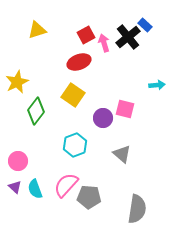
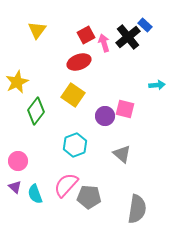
yellow triangle: rotated 36 degrees counterclockwise
purple circle: moved 2 px right, 2 px up
cyan semicircle: moved 5 px down
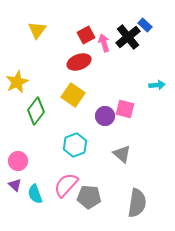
purple triangle: moved 2 px up
gray semicircle: moved 6 px up
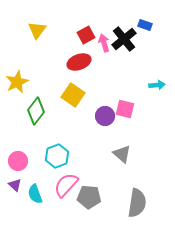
blue rectangle: rotated 24 degrees counterclockwise
black cross: moved 4 px left, 2 px down
cyan hexagon: moved 18 px left, 11 px down
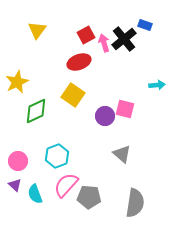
green diamond: rotated 28 degrees clockwise
gray semicircle: moved 2 px left
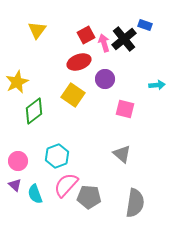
green diamond: moved 2 px left; rotated 12 degrees counterclockwise
purple circle: moved 37 px up
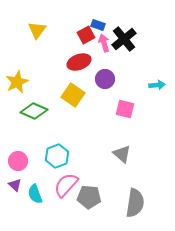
blue rectangle: moved 47 px left
green diamond: rotated 60 degrees clockwise
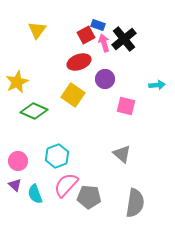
pink square: moved 1 px right, 3 px up
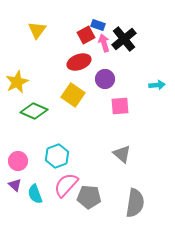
pink square: moved 6 px left; rotated 18 degrees counterclockwise
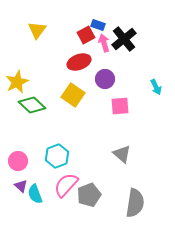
cyan arrow: moved 1 px left, 2 px down; rotated 70 degrees clockwise
green diamond: moved 2 px left, 6 px up; rotated 20 degrees clockwise
purple triangle: moved 6 px right, 1 px down
gray pentagon: moved 2 px up; rotated 25 degrees counterclockwise
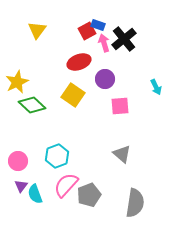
red square: moved 1 px right, 4 px up
purple triangle: rotated 24 degrees clockwise
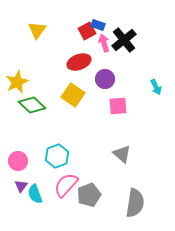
black cross: moved 1 px down
pink square: moved 2 px left
